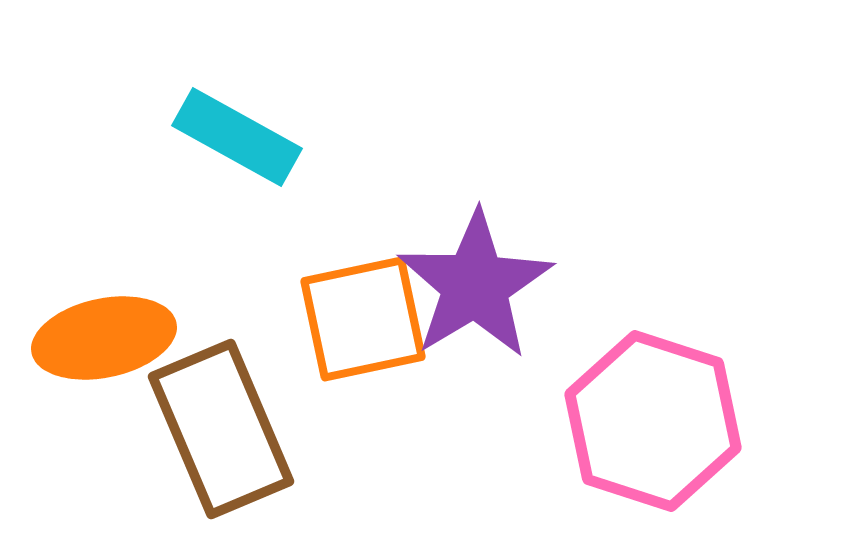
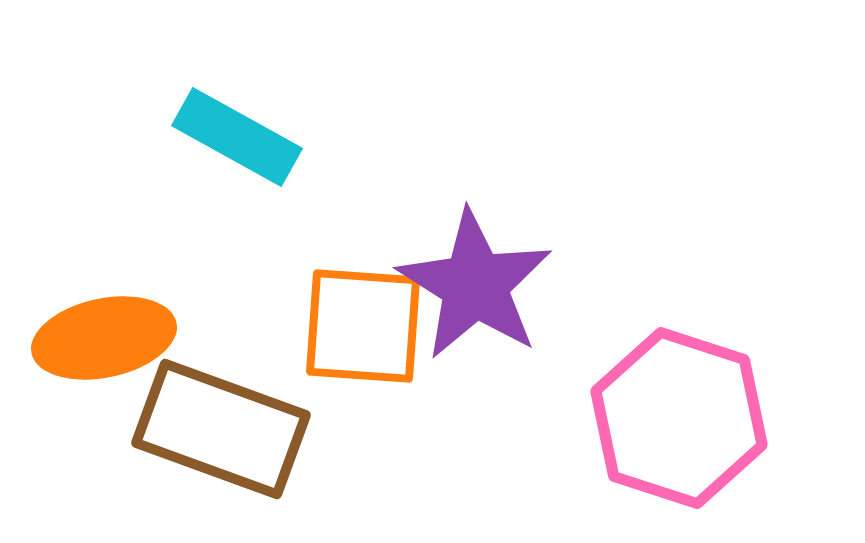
purple star: rotated 9 degrees counterclockwise
orange square: moved 7 px down; rotated 16 degrees clockwise
pink hexagon: moved 26 px right, 3 px up
brown rectangle: rotated 47 degrees counterclockwise
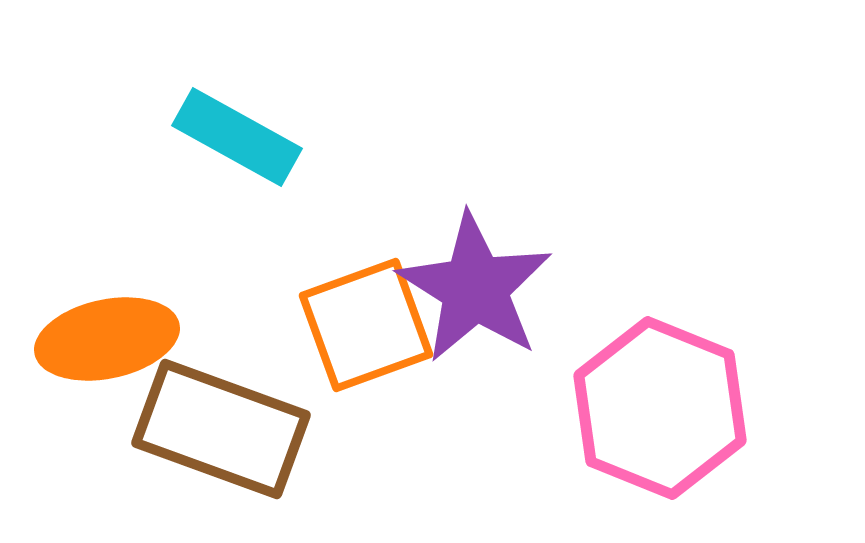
purple star: moved 3 px down
orange square: moved 3 px right, 1 px up; rotated 24 degrees counterclockwise
orange ellipse: moved 3 px right, 1 px down
pink hexagon: moved 19 px left, 10 px up; rotated 4 degrees clockwise
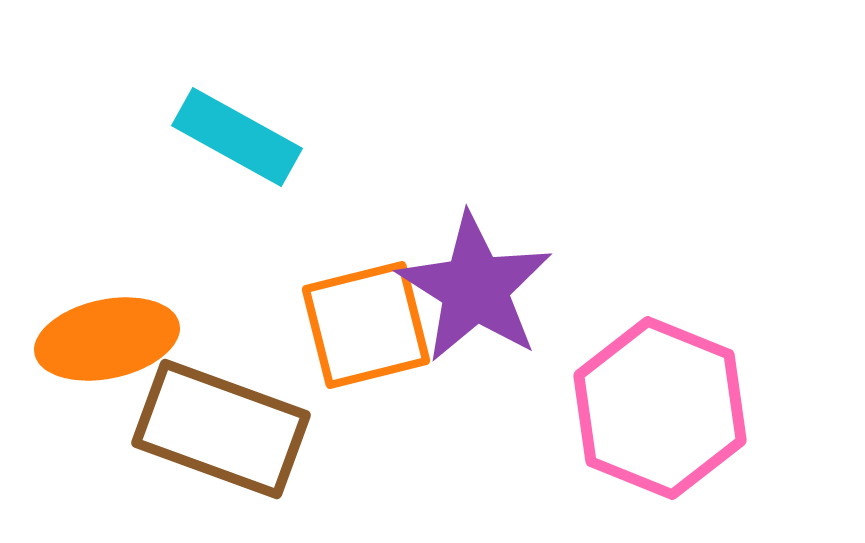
orange square: rotated 6 degrees clockwise
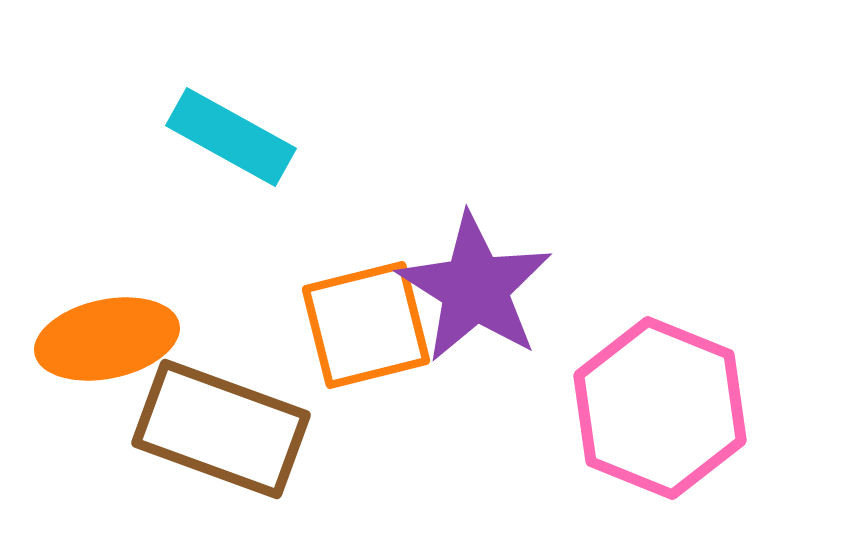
cyan rectangle: moved 6 px left
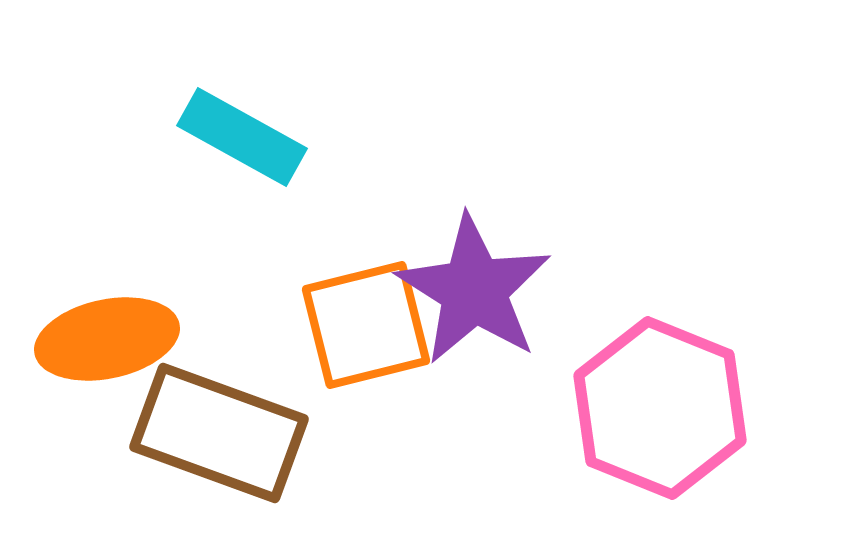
cyan rectangle: moved 11 px right
purple star: moved 1 px left, 2 px down
brown rectangle: moved 2 px left, 4 px down
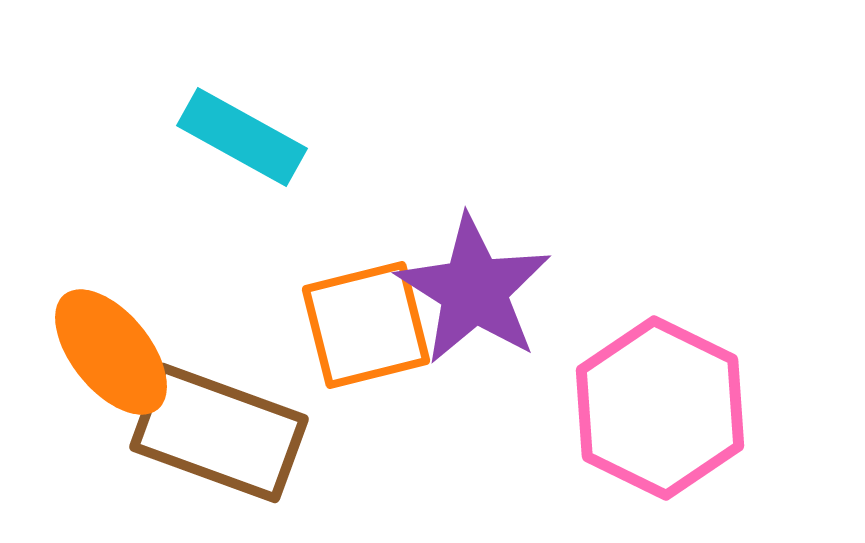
orange ellipse: moved 4 px right, 13 px down; rotated 63 degrees clockwise
pink hexagon: rotated 4 degrees clockwise
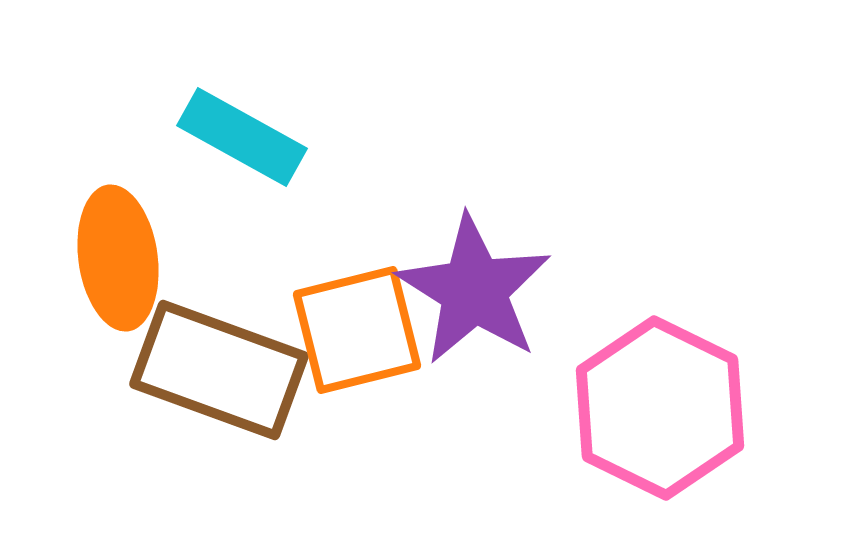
orange square: moved 9 px left, 5 px down
orange ellipse: moved 7 px right, 94 px up; rotated 31 degrees clockwise
brown rectangle: moved 63 px up
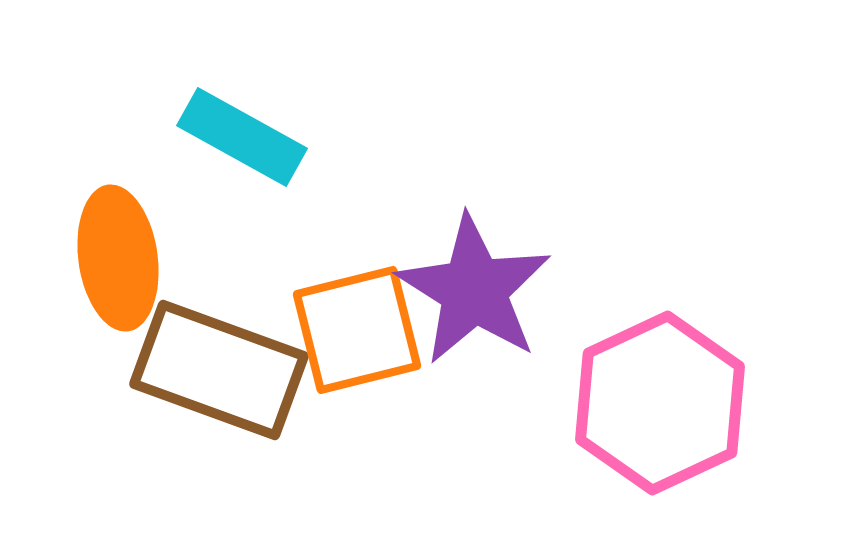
pink hexagon: moved 5 px up; rotated 9 degrees clockwise
